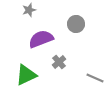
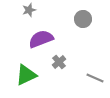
gray circle: moved 7 px right, 5 px up
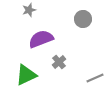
gray line: rotated 48 degrees counterclockwise
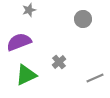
purple semicircle: moved 22 px left, 3 px down
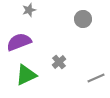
gray line: moved 1 px right
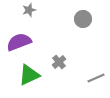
green triangle: moved 3 px right
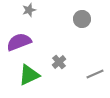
gray circle: moved 1 px left
gray line: moved 1 px left, 4 px up
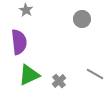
gray star: moved 3 px left; rotated 24 degrees counterclockwise
purple semicircle: rotated 105 degrees clockwise
gray cross: moved 19 px down
gray line: rotated 54 degrees clockwise
